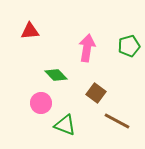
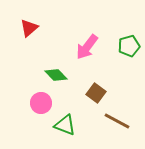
red triangle: moved 1 px left, 3 px up; rotated 36 degrees counterclockwise
pink arrow: moved 1 px up; rotated 152 degrees counterclockwise
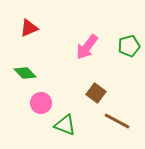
red triangle: rotated 18 degrees clockwise
green diamond: moved 31 px left, 2 px up
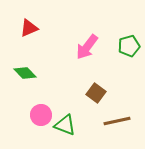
pink circle: moved 12 px down
brown line: rotated 40 degrees counterclockwise
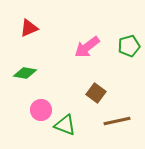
pink arrow: rotated 16 degrees clockwise
green diamond: rotated 35 degrees counterclockwise
pink circle: moved 5 px up
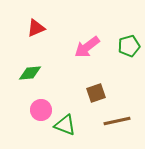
red triangle: moved 7 px right
green diamond: moved 5 px right; rotated 15 degrees counterclockwise
brown square: rotated 36 degrees clockwise
